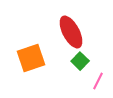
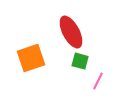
green square: rotated 30 degrees counterclockwise
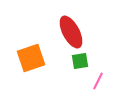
green square: rotated 24 degrees counterclockwise
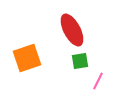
red ellipse: moved 1 px right, 2 px up
orange square: moved 4 px left
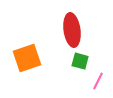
red ellipse: rotated 20 degrees clockwise
green square: rotated 24 degrees clockwise
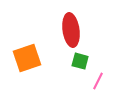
red ellipse: moved 1 px left
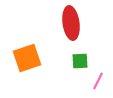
red ellipse: moved 7 px up
green square: rotated 18 degrees counterclockwise
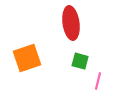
green square: rotated 18 degrees clockwise
pink line: rotated 12 degrees counterclockwise
